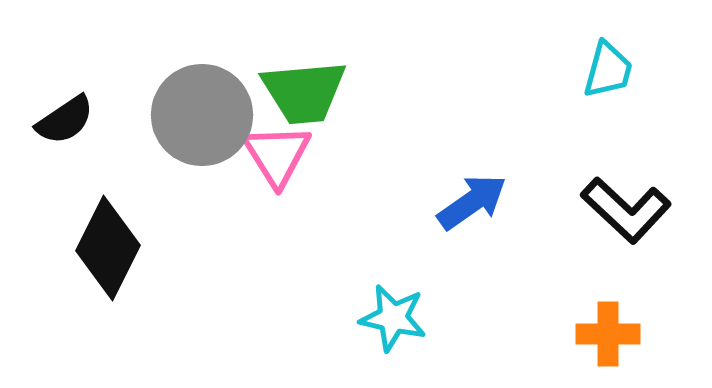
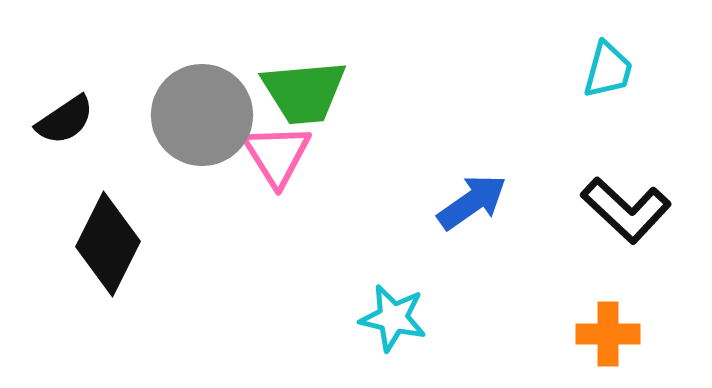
black diamond: moved 4 px up
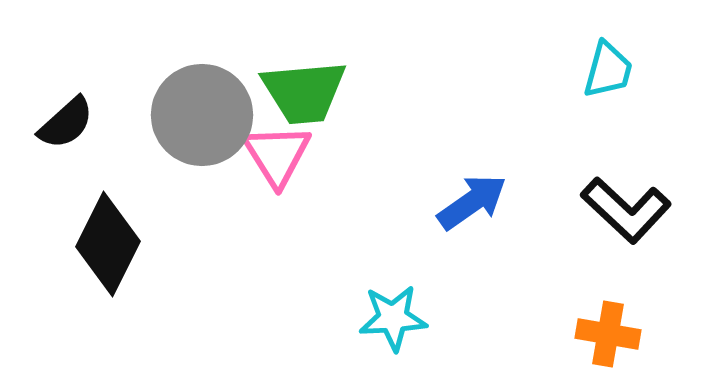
black semicircle: moved 1 px right, 3 px down; rotated 8 degrees counterclockwise
cyan star: rotated 16 degrees counterclockwise
orange cross: rotated 10 degrees clockwise
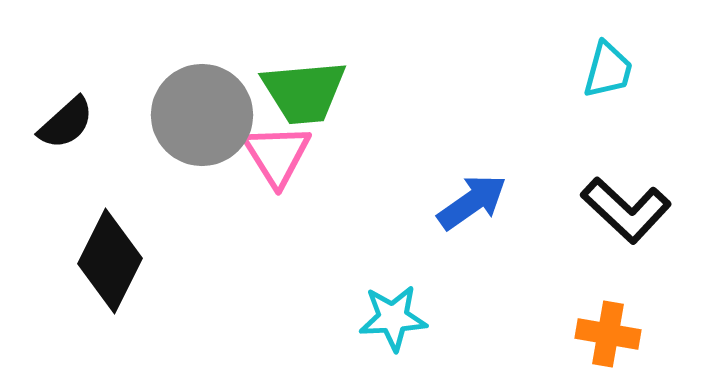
black diamond: moved 2 px right, 17 px down
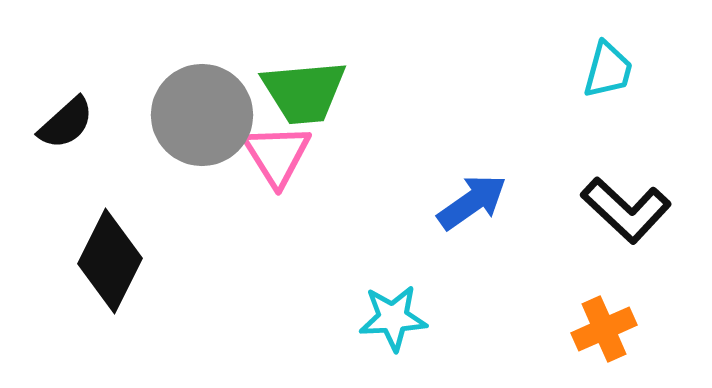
orange cross: moved 4 px left, 5 px up; rotated 34 degrees counterclockwise
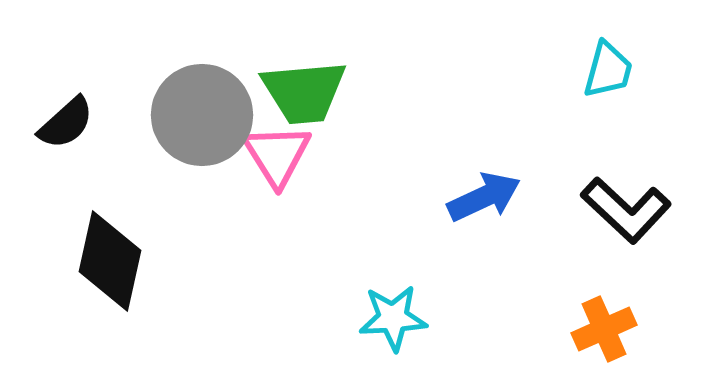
blue arrow: moved 12 px right, 5 px up; rotated 10 degrees clockwise
black diamond: rotated 14 degrees counterclockwise
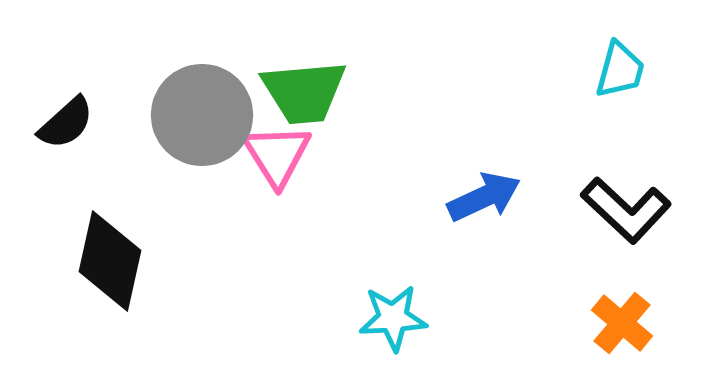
cyan trapezoid: moved 12 px right
orange cross: moved 18 px right, 6 px up; rotated 26 degrees counterclockwise
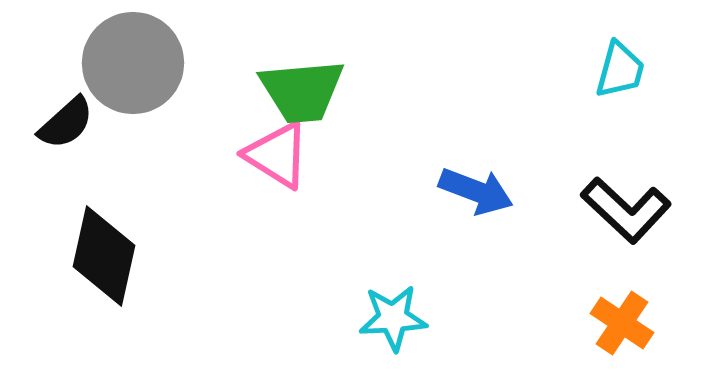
green trapezoid: moved 2 px left, 1 px up
gray circle: moved 69 px left, 52 px up
pink triangle: rotated 26 degrees counterclockwise
blue arrow: moved 8 px left, 6 px up; rotated 46 degrees clockwise
black diamond: moved 6 px left, 5 px up
orange cross: rotated 6 degrees counterclockwise
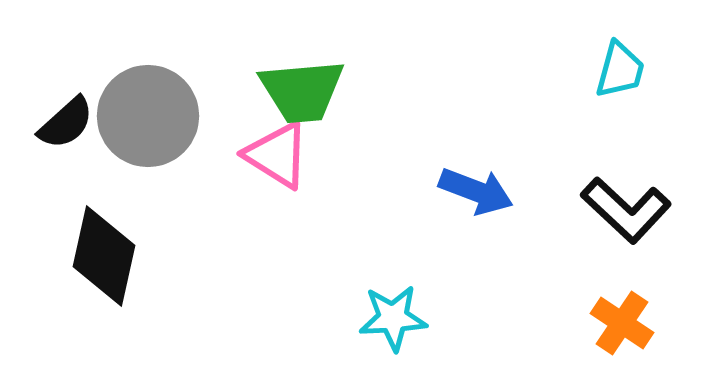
gray circle: moved 15 px right, 53 px down
